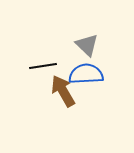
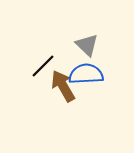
black line: rotated 36 degrees counterclockwise
brown arrow: moved 5 px up
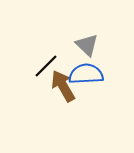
black line: moved 3 px right
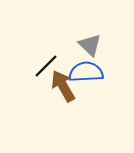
gray triangle: moved 3 px right
blue semicircle: moved 2 px up
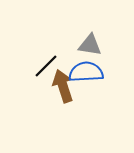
gray triangle: rotated 35 degrees counterclockwise
brown arrow: rotated 12 degrees clockwise
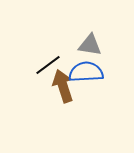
black line: moved 2 px right, 1 px up; rotated 8 degrees clockwise
